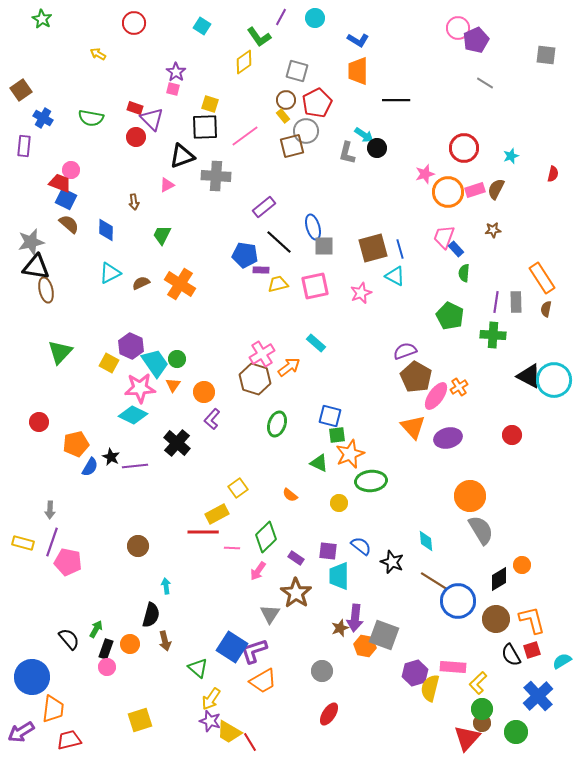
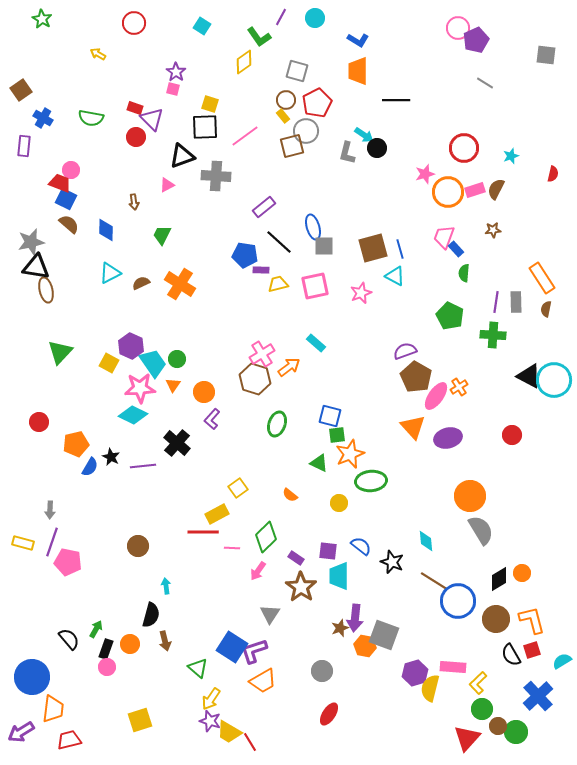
cyan trapezoid at (155, 363): moved 2 px left
purple line at (135, 466): moved 8 px right
orange circle at (522, 565): moved 8 px down
brown star at (296, 593): moved 5 px right, 6 px up
brown circle at (482, 723): moved 16 px right, 3 px down
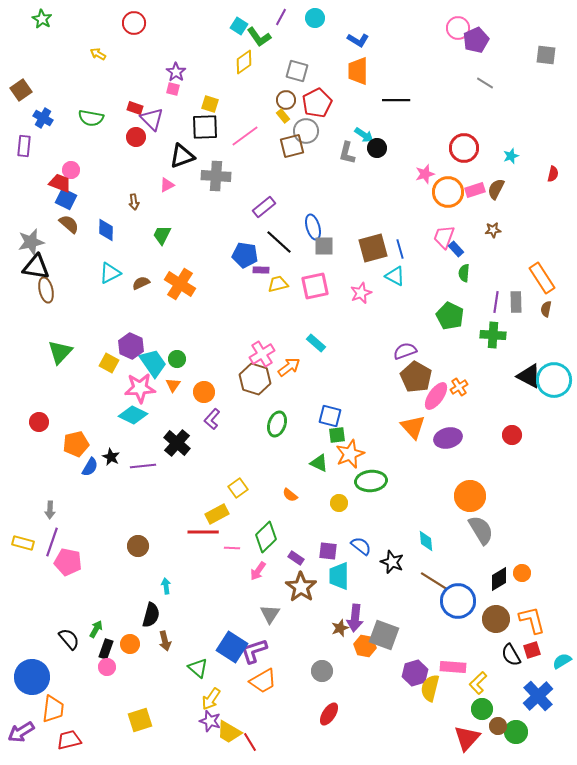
cyan square at (202, 26): moved 37 px right
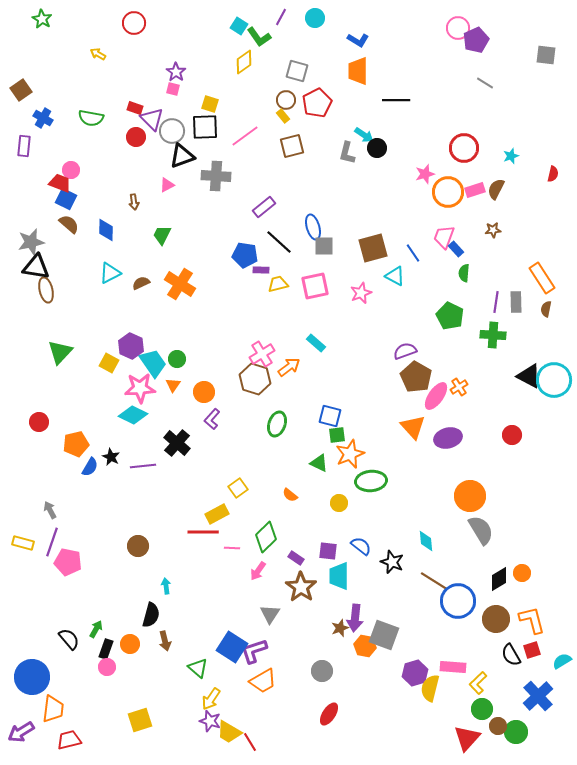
gray circle at (306, 131): moved 134 px left
blue line at (400, 249): moved 13 px right, 4 px down; rotated 18 degrees counterclockwise
gray arrow at (50, 510): rotated 150 degrees clockwise
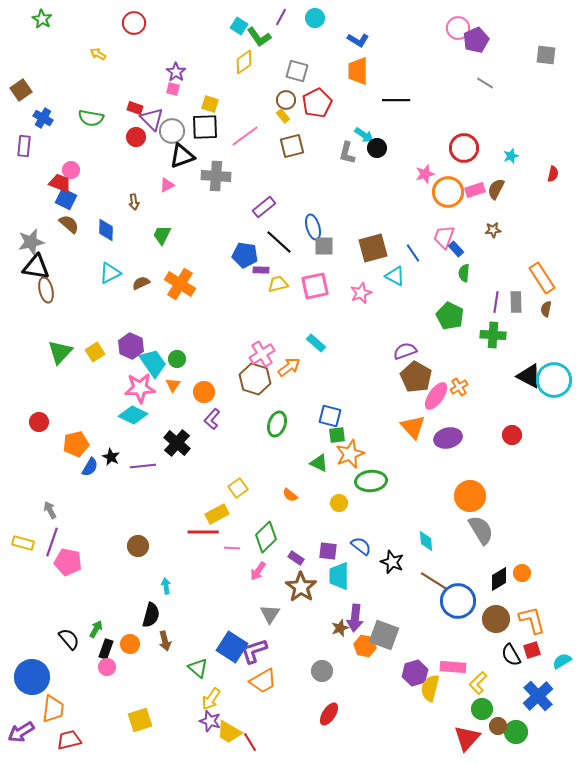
yellow square at (109, 363): moved 14 px left, 11 px up; rotated 30 degrees clockwise
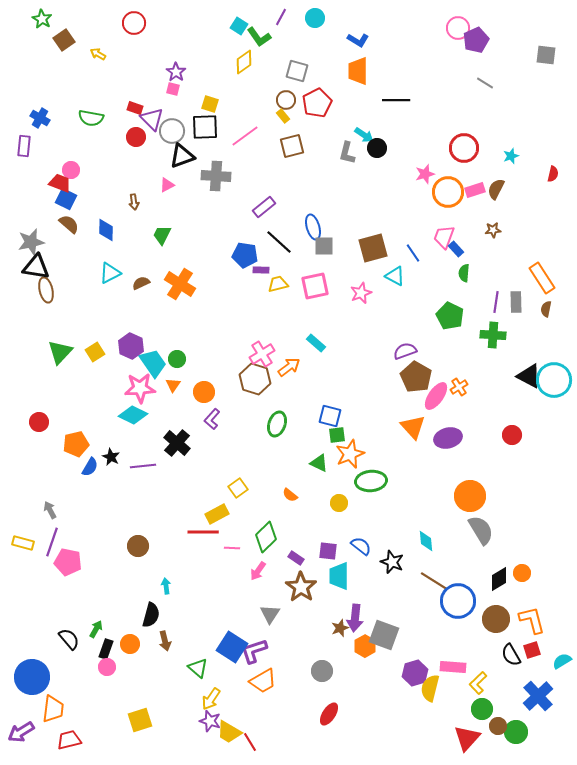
brown square at (21, 90): moved 43 px right, 50 px up
blue cross at (43, 118): moved 3 px left
orange hexagon at (365, 646): rotated 20 degrees clockwise
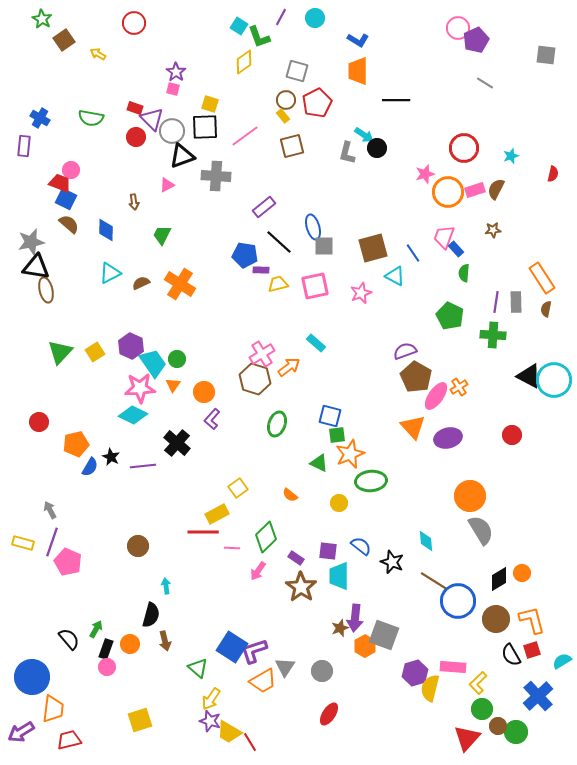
green L-shape at (259, 37): rotated 15 degrees clockwise
pink pentagon at (68, 562): rotated 12 degrees clockwise
gray triangle at (270, 614): moved 15 px right, 53 px down
